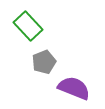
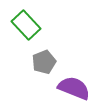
green rectangle: moved 2 px left, 1 px up
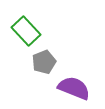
green rectangle: moved 6 px down
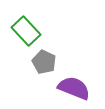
gray pentagon: rotated 25 degrees counterclockwise
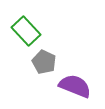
purple semicircle: moved 1 px right, 2 px up
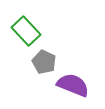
purple semicircle: moved 2 px left, 1 px up
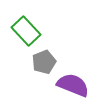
gray pentagon: rotated 25 degrees clockwise
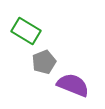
green rectangle: rotated 16 degrees counterclockwise
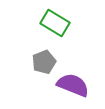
green rectangle: moved 29 px right, 8 px up
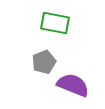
green rectangle: rotated 20 degrees counterclockwise
